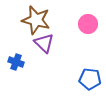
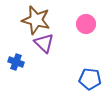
pink circle: moved 2 px left
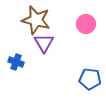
purple triangle: rotated 15 degrees clockwise
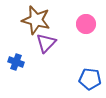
purple triangle: moved 2 px right; rotated 15 degrees clockwise
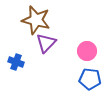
pink circle: moved 1 px right, 27 px down
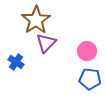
brown star: rotated 24 degrees clockwise
blue cross: rotated 14 degrees clockwise
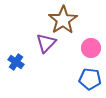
brown star: moved 27 px right
pink circle: moved 4 px right, 3 px up
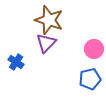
brown star: moved 14 px left; rotated 20 degrees counterclockwise
pink circle: moved 3 px right, 1 px down
blue pentagon: rotated 20 degrees counterclockwise
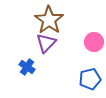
brown star: rotated 16 degrees clockwise
pink circle: moved 7 px up
blue cross: moved 11 px right, 5 px down
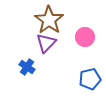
pink circle: moved 9 px left, 5 px up
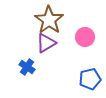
purple triangle: rotated 15 degrees clockwise
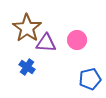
brown star: moved 22 px left, 8 px down
pink circle: moved 8 px left, 3 px down
purple triangle: rotated 35 degrees clockwise
